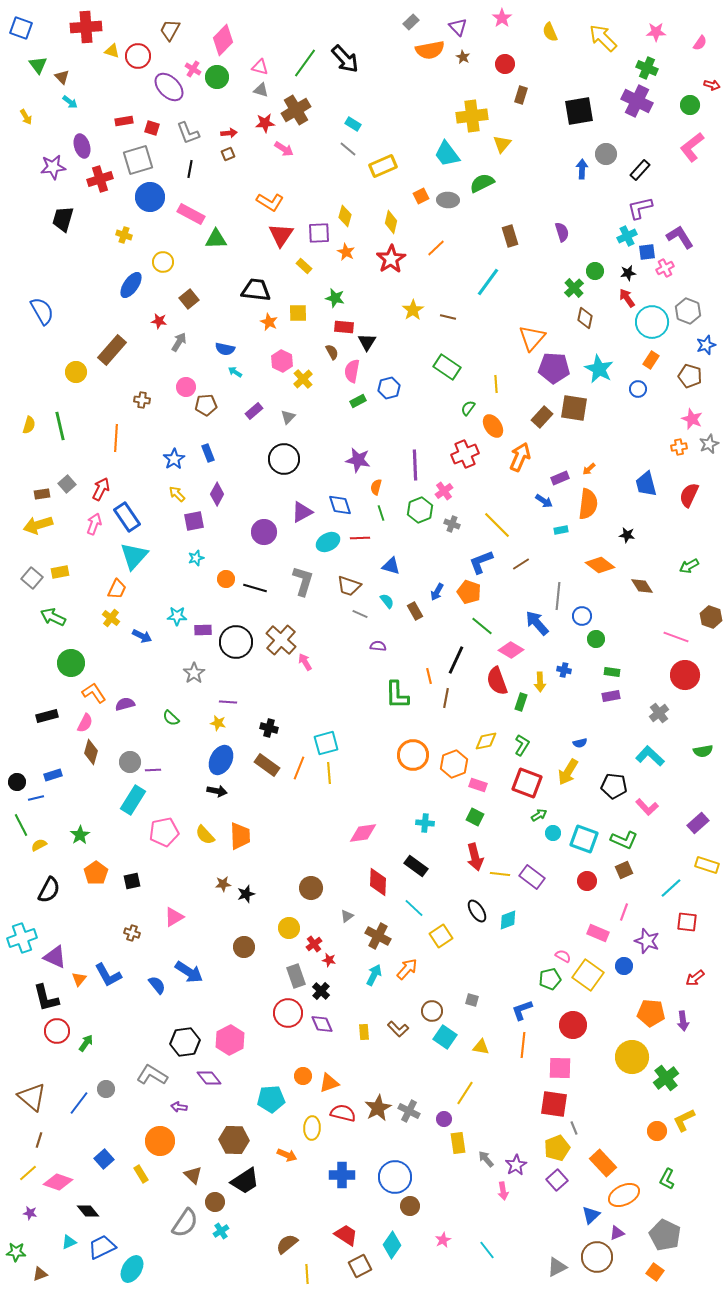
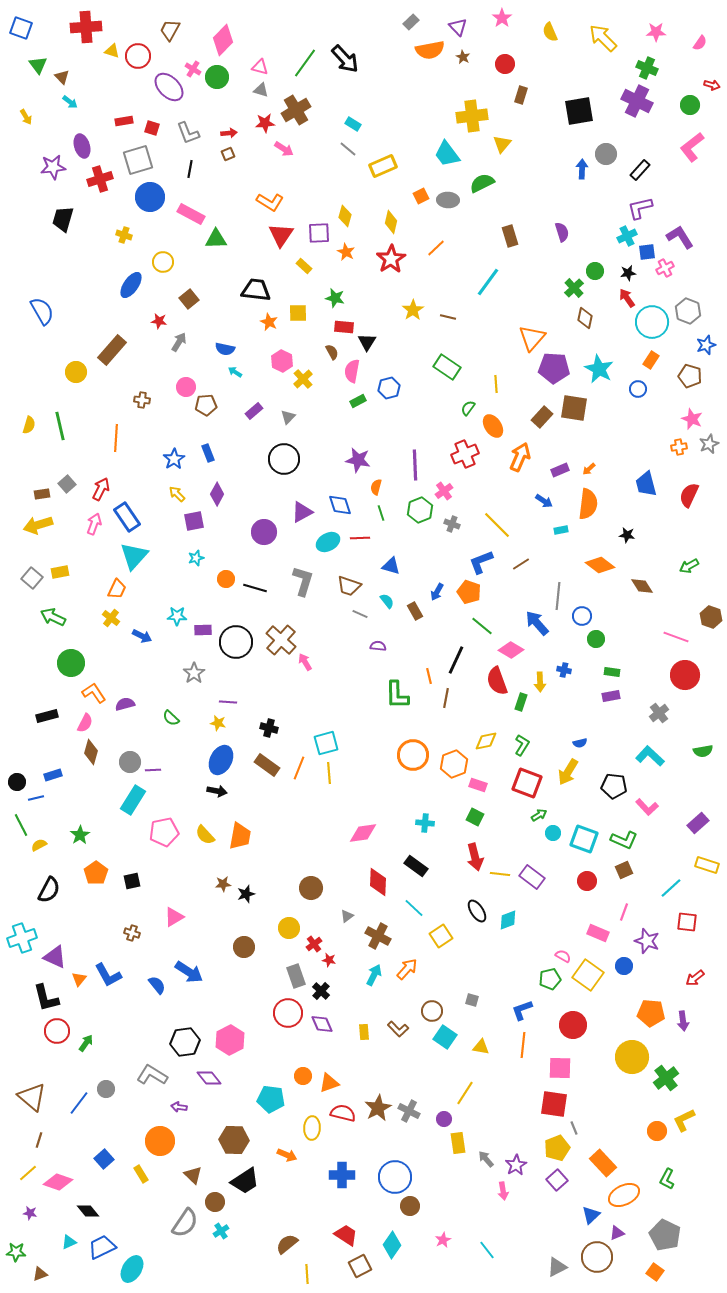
purple rectangle at (560, 478): moved 8 px up
orange trapezoid at (240, 836): rotated 12 degrees clockwise
cyan pentagon at (271, 1099): rotated 12 degrees clockwise
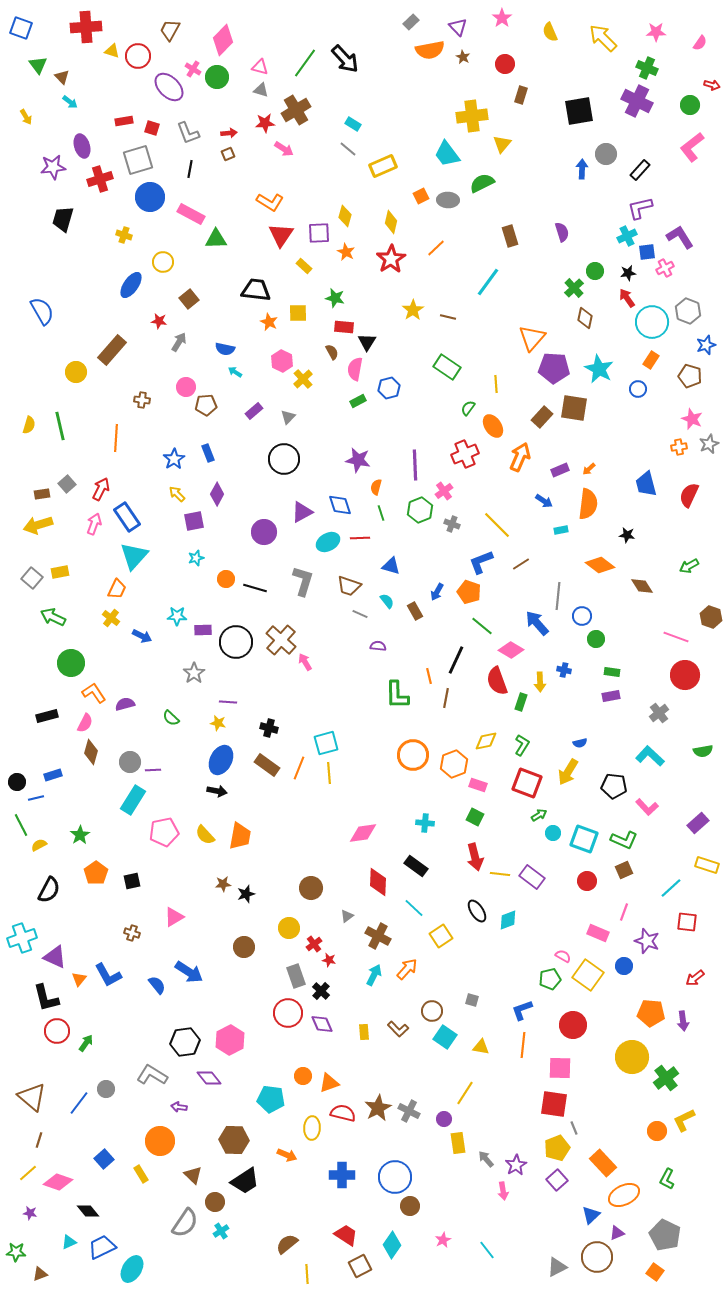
pink semicircle at (352, 371): moved 3 px right, 2 px up
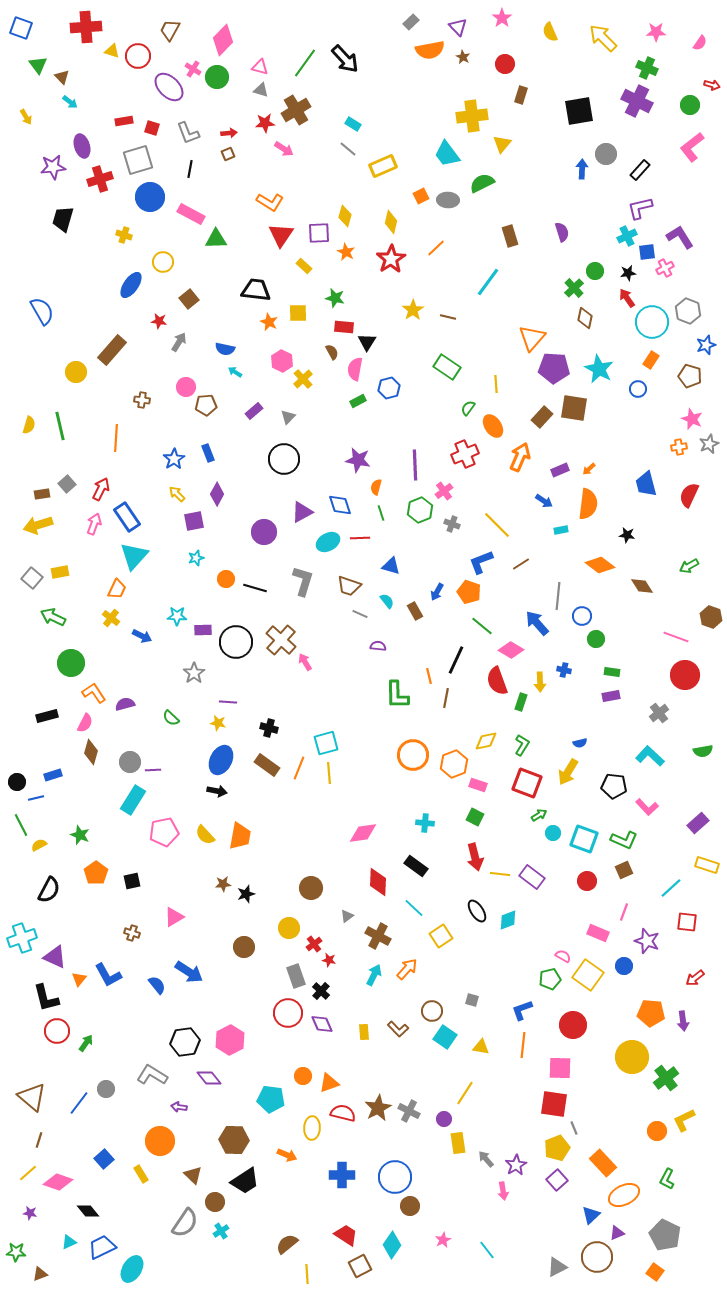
green star at (80, 835): rotated 18 degrees counterclockwise
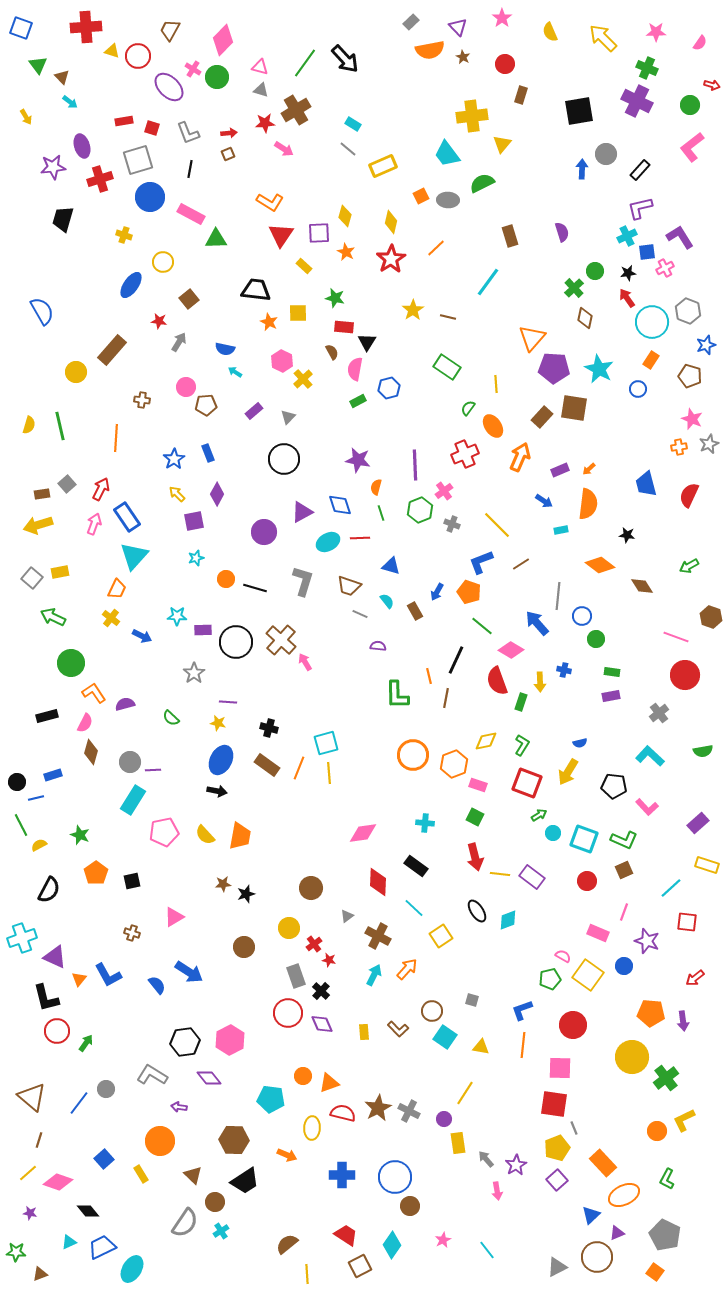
pink arrow at (503, 1191): moved 6 px left
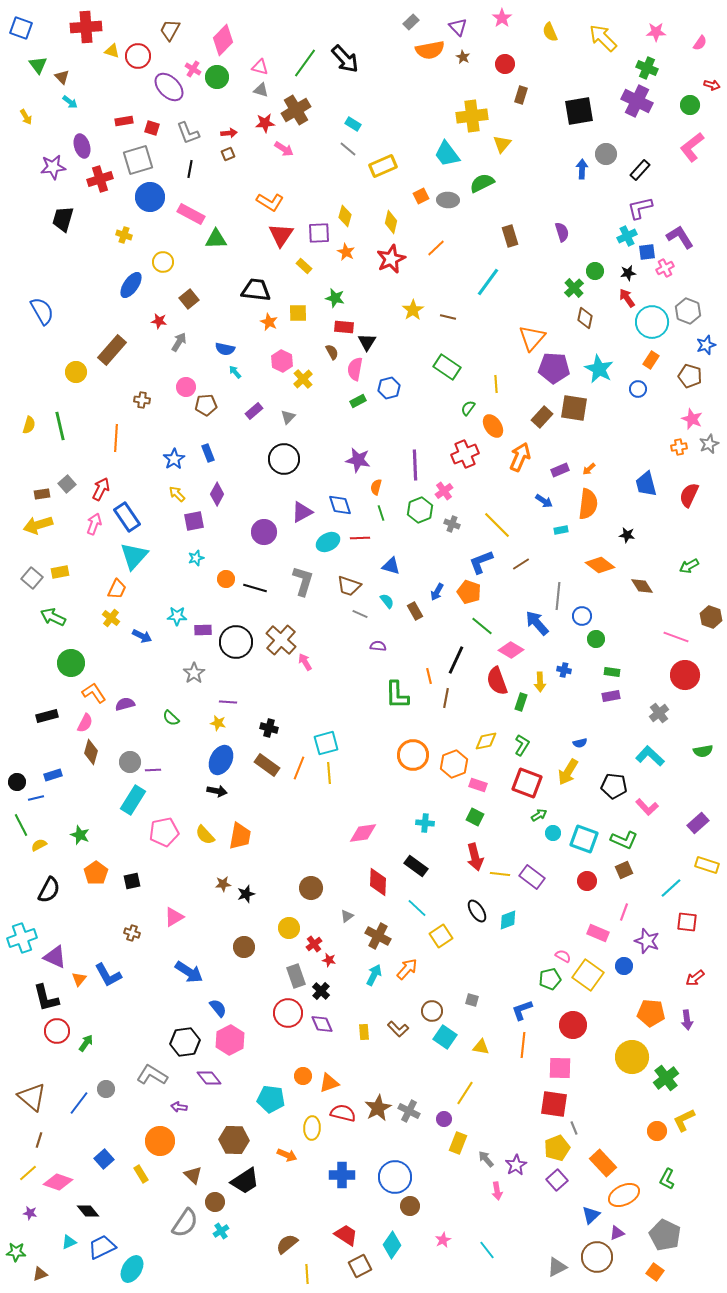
red star at (391, 259): rotated 8 degrees clockwise
cyan arrow at (235, 372): rotated 16 degrees clockwise
cyan line at (414, 908): moved 3 px right
blue semicircle at (157, 985): moved 61 px right, 23 px down
purple arrow at (683, 1021): moved 4 px right, 1 px up
yellow rectangle at (458, 1143): rotated 30 degrees clockwise
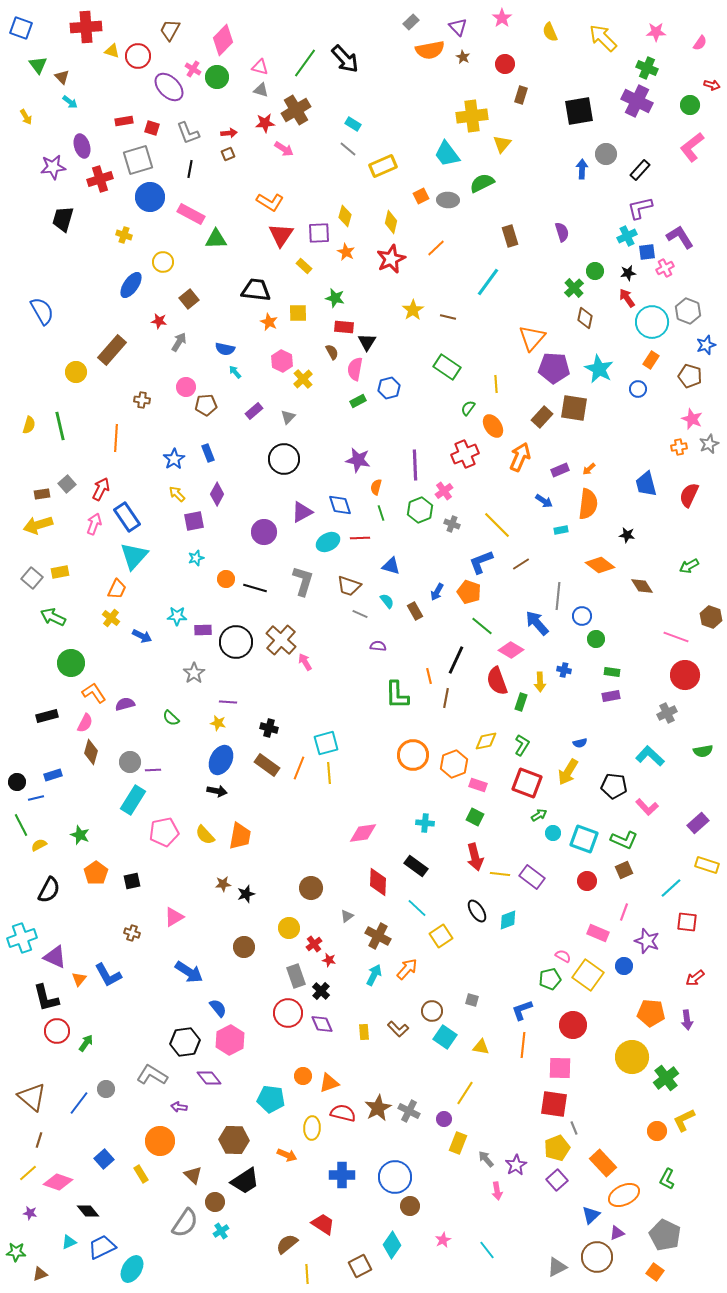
gray cross at (659, 713): moved 8 px right; rotated 12 degrees clockwise
red trapezoid at (346, 1235): moved 23 px left, 11 px up
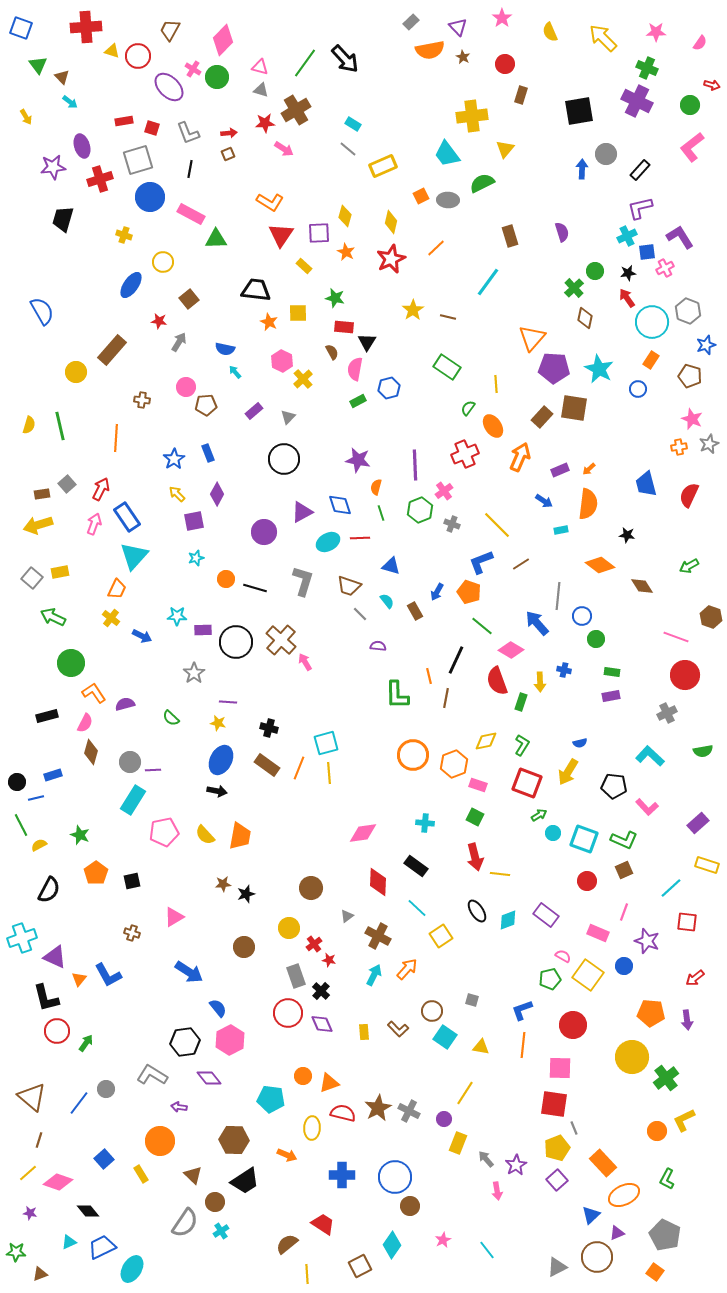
yellow triangle at (502, 144): moved 3 px right, 5 px down
gray line at (360, 614): rotated 21 degrees clockwise
purple rectangle at (532, 877): moved 14 px right, 38 px down
